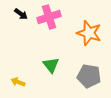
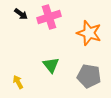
yellow arrow: rotated 40 degrees clockwise
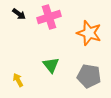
black arrow: moved 2 px left
yellow arrow: moved 2 px up
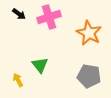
orange star: rotated 10 degrees clockwise
green triangle: moved 11 px left
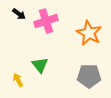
pink cross: moved 3 px left, 4 px down
gray pentagon: rotated 10 degrees counterclockwise
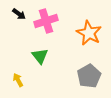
green triangle: moved 9 px up
gray pentagon: rotated 30 degrees counterclockwise
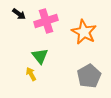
orange star: moved 5 px left, 1 px up
yellow arrow: moved 13 px right, 6 px up
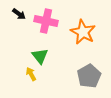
pink cross: rotated 30 degrees clockwise
orange star: moved 1 px left
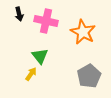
black arrow: rotated 40 degrees clockwise
yellow arrow: rotated 64 degrees clockwise
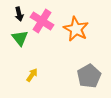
pink cross: moved 4 px left; rotated 20 degrees clockwise
orange star: moved 7 px left, 3 px up
green triangle: moved 20 px left, 18 px up
yellow arrow: moved 1 px right, 1 px down
